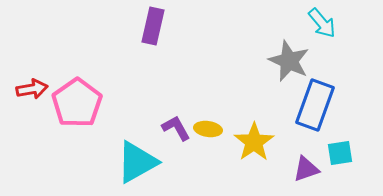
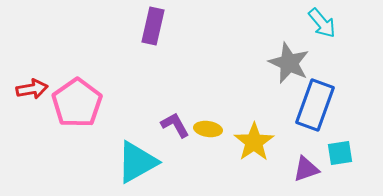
gray star: moved 2 px down
purple L-shape: moved 1 px left, 3 px up
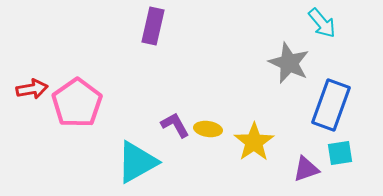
blue rectangle: moved 16 px right
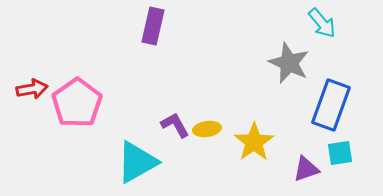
yellow ellipse: moved 1 px left; rotated 16 degrees counterclockwise
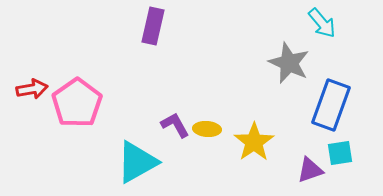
yellow ellipse: rotated 12 degrees clockwise
purple triangle: moved 4 px right, 1 px down
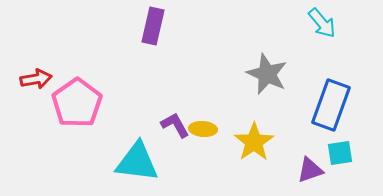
gray star: moved 22 px left, 11 px down
red arrow: moved 4 px right, 10 px up
yellow ellipse: moved 4 px left
cyan triangle: rotated 36 degrees clockwise
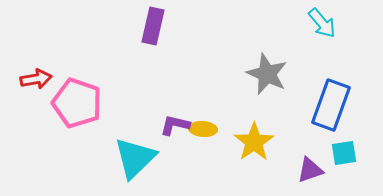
pink pentagon: rotated 18 degrees counterclockwise
purple L-shape: rotated 48 degrees counterclockwise
cyan square: moved 4 px right
cyan triangle: moved 2 px left, 4 px up; rotated 51 degrees counterclockwise
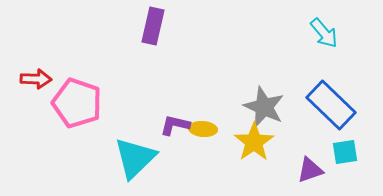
cyan arrow: moved 2 px right, 10 px down
gray star: moved 3 px left, 33 px down
red arrow: rotated 12 degrees clockwise
blue rectangle: rotated 66 degrees counterclockwise
cyan square: moved 1 px right, 1 px up
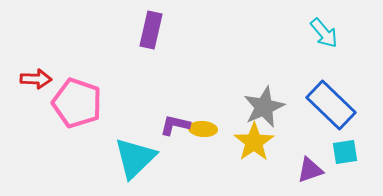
purple rectangle: moved 2 px left, 4 px down
gray star: rotated 24 degrees clockwise
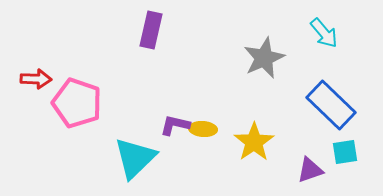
gray star: moved 49 px up
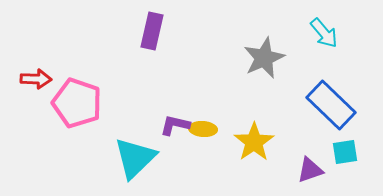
purple rectangle: moved 1 px right, 1 px down
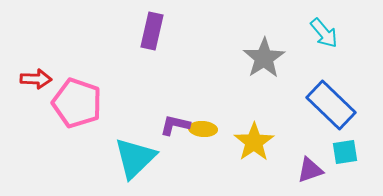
gray star: rotated 9 degrees counterclockwise
